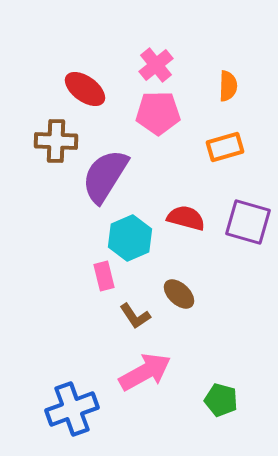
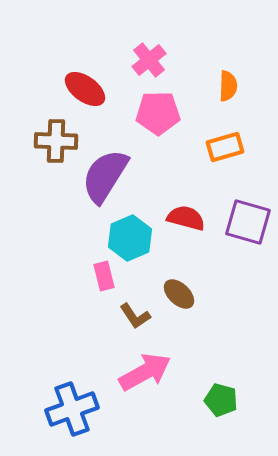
pink cross: moved 7 px left, 5 px up
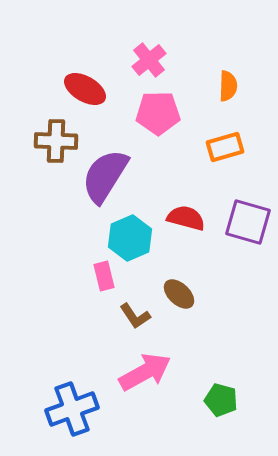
red ellipse: rotated 6 degrees counterclockwise
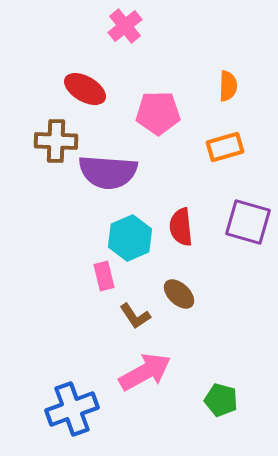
pink cross: moved 24 px left, 34 px up
purple semicircle: moved 3 px right, 4 px up; rotated 118 degrees counterclockwise
red semicircle: moved 5 px left, 9 px down; rotated 111 degrees counterclockwise
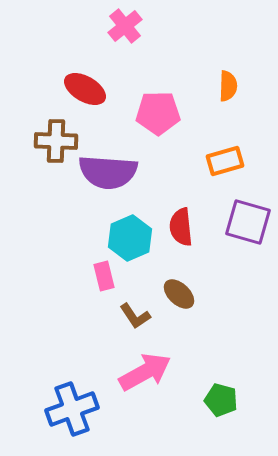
orange rectangle: moved 14 px down
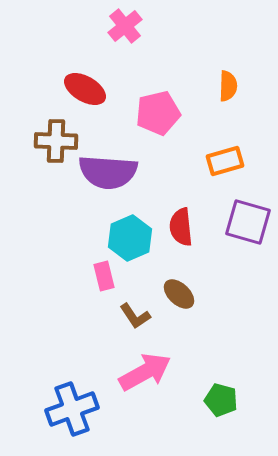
pink pentagon: rotated 12 degrees counterclockwise
